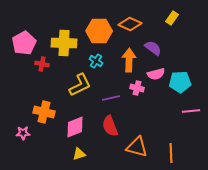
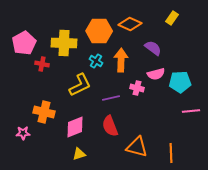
orange arrow: moved 8 px left
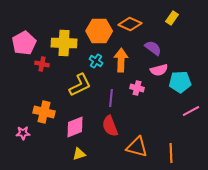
pink semicircle: moved 3 px right, 4 px up
purple line: rotated 72 degrees counterclockwise
pink line: rotated 24 degrees counterclockwise
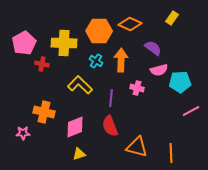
yellow L-shape: rotated 110 degrees counterclockwise
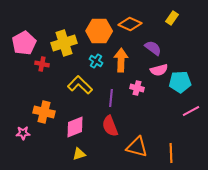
yellow cross: rotated 20 degrees counterclockwise
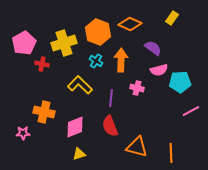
orange hexagon: moved 1 px left, 1 px down; rotated 20 degrees clockwise
